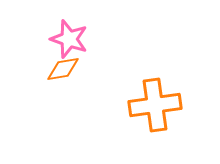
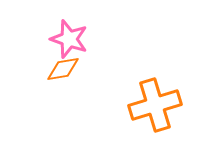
orange cross: rotated 9 degrees counterclockwise
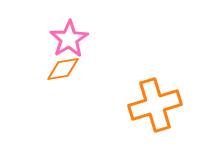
pink star: rotated 21 degrees clockwise
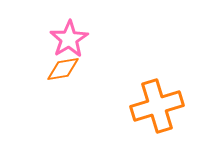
orange cross: moved 2 px right, 1 px down
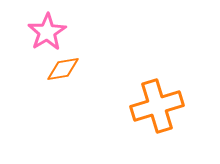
pink star: moved 22 px left, 7 px up
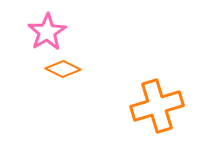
orange diamond: rotated 36 degrees clockwise
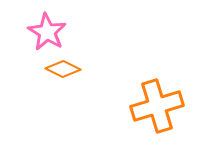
pink star: rotated 9 degrees counterclockwise
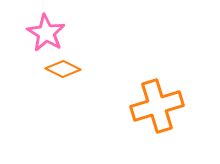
pink star: moved 1 px left, 1 px down
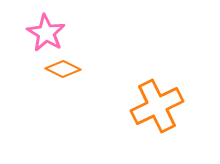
orange cross: rotated 9 degrees counterclockwise
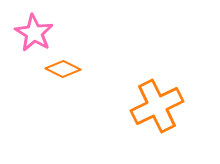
pink star: moved 12 px left
